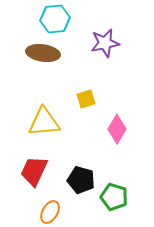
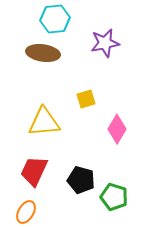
orange ellipse: moved 24 px left
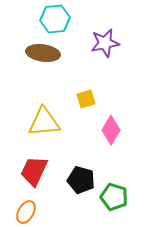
pink diamond: moved 6 px left, 1 px down
